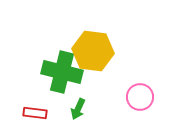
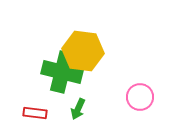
yellow hexagon: moved 10 px left
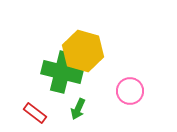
yellow hexagon: rotated 9 degrees clockwise
pink circle: moved 10 px left, 6 px up
red rectangle: rotated 30 degrees clockwise
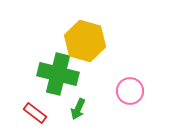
yellow hexagon: moved 2 px right, 10 px up
green cross: moved 4 px left, 2 px down
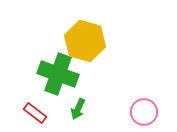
green cross: rotated 6 degrees clockwise
pink circle: moved 14 px right, 21 px down
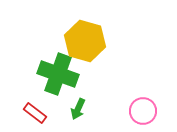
pink circle: moved 1 px left, 1 px up
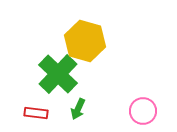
green cross: rotated 24 degrees clockwise
red rectangle: moved 1 px right; rotated 30 degrees counterclockwise
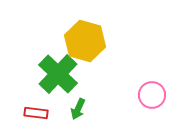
pink circle: moved 9 px right, 16 px up
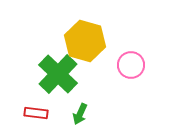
pink circle: moved 21 px left, 30 px up
green arrow: moved 2 px right, 5 px down
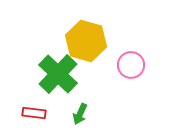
yellow hexagon: moved 1 px right
red rectangle: moved 2 px left
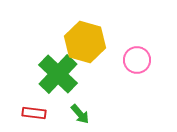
yellow hexagon: moved 1 px left, 1 px down
pink circle: moved 6 px right, 5 px up
green arrow: rotated 65 degrees counterclockwise
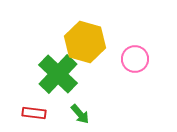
pink circle: moved 2 px left, 1 px up
